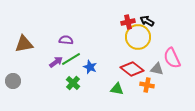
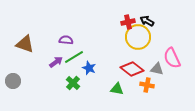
brown triangle: moved 1 px right; rotated 30 degrees clockwise
green line: moved 3 px right, 2 px up
blue star: moved 1 px left, 1 px down
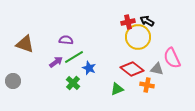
green triangle: rotated 32 degrees counterclockwise
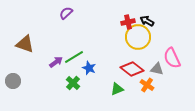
purple semicircle: moved 27 px up; rotated 48 degrees counterclockwise
orange cross: rotated 24 degrees clockwise
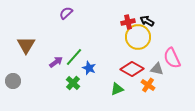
brown triangle: moved 1 px right, 1 px down; rotated 42 degrees clockwise
green line: rotated 18 degrees counterclockwise
red diamond: rotated 10 degrees counterclockwise
orange cross: moved 1 px right
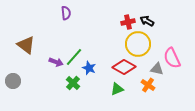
purple semicircle: rotated 128 degrees clockwise
yellow circle: moved 7 px down
brown triangle: rotated 24 degrees counterclockwise
purple arrow: rotated 56 degrees clockwise
red diamond: moved 8 px left, 2 px up
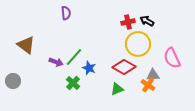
gray triangle: moved 4 px left, 6 px down; rotated 16 degrees counterclockwise
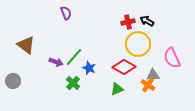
purple semicircle: rotated 16 degrees counterclockwise
